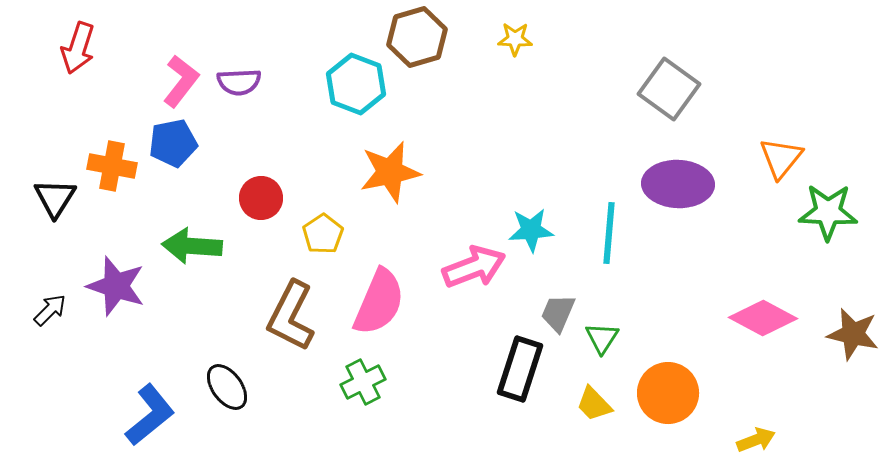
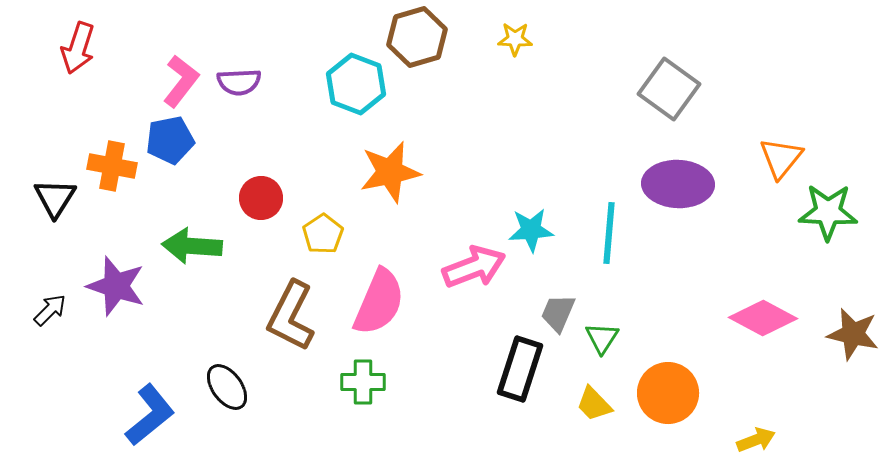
blue pentagon: moved 3 px left, 3 px up
green cross: rotated 27 degrees clockwise
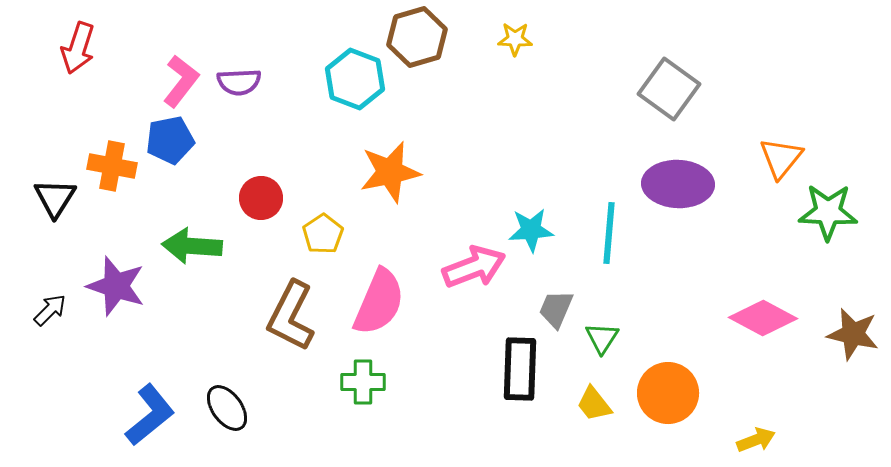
cyan hexagon: moved 1 px left, 5 px up
gray trapezoid: moved 2 px left, 4 px up
black rectangle: rotated 16 degrees counterclockwise
black ellipse: moved 21 px down
yellow trapezoid: rotated 6 degrees clockwise
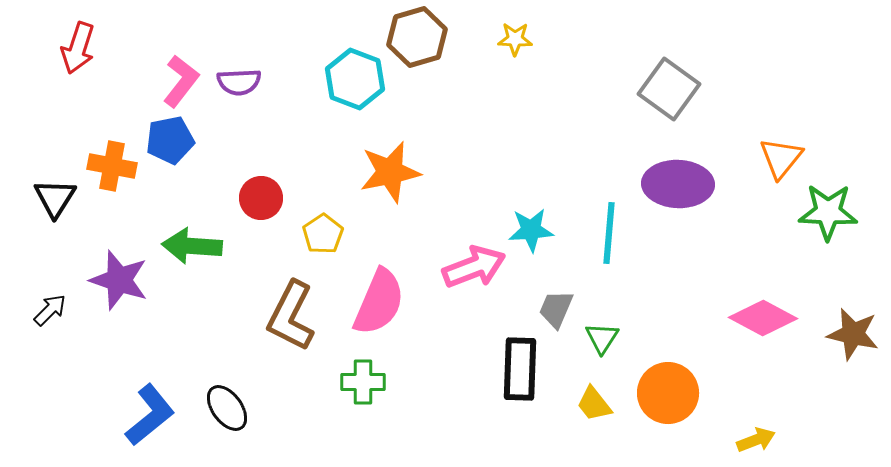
purple star: moved 3 px right, 6 px up
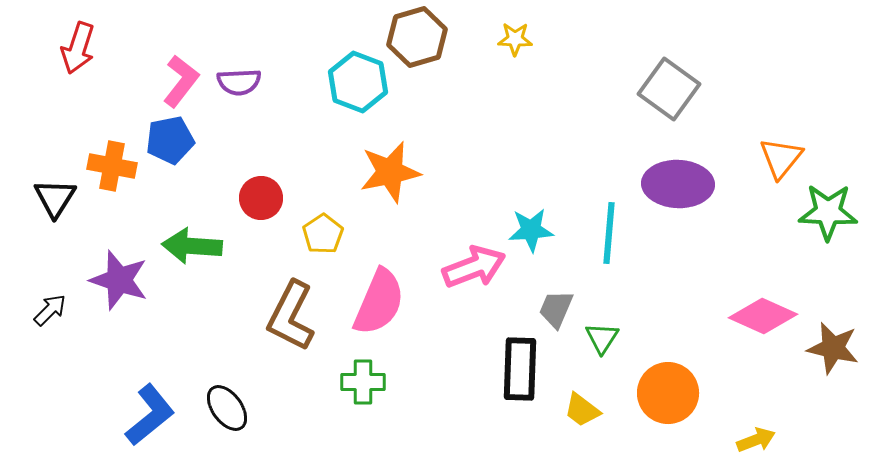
cyan hexagon: moved 3 px right, 3 px down
pink diamond: moved 2 px up; rotated 4 degrees counterclockwise
brown star: moved 20 px left, 14 px down
yellow trapezoid: moved 12 px left, 6 px down; rotated 15 degrees counterclockwise
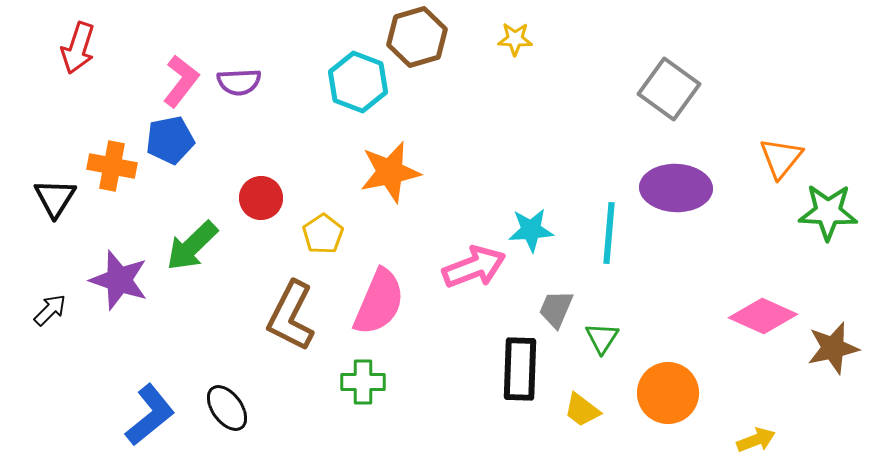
purple ellipse: moved 2 px left, 4 px down
green arrow: rotated 48 degrees counterclockwise
brown star: rotated 26 degrees counterclockwise
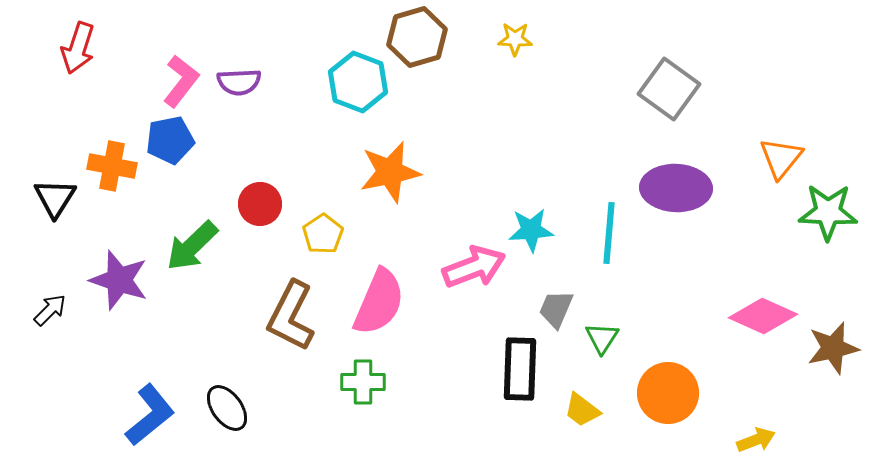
red circle: moved 1 px left, 6 px down
